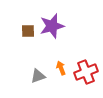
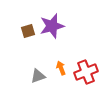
brown square: rotated 16 degrees counterclockwise
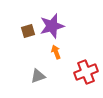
orange arrow: moved 5 px left, 16 px up
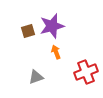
gray triangle: moved 2 px left, 1 px down
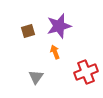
purple star: moved 7 px right
orange arrow: moved 1 px left
gray triangle: rotated 35 degrees counterclockwise
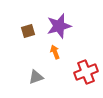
gray triangle: rotated 35 degrees clockwise
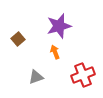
brown square: moved 10 px left, 8 px down; rotated 24 degrees counterclockwise
red cross: moved 3 px left, 3 px down
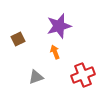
brown square: rotated 16 degrees clockwise
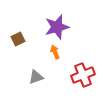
purple star: moved 2 px left, 1 px down
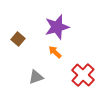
brown square: rotated 24 degrees counterclockwise
orange arrow: rotated 24 degrees counterclockwise
red cross: rotated 25 degrees counterclockwise
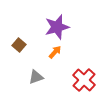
brown square: moved 1 px right, 6 px down
orange arrow: rotated 88 degrees clockwise
red cross: moved 1 px right, 5 px down
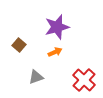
orange arrow: rotated 24 degrees clockwise
